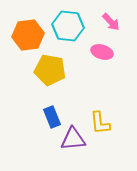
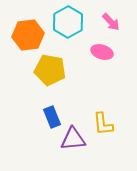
cyan hexagon: moved 4 px up; rotated 24 degrees clockwise
yellow L-shape: moved 3 px right, 1 px down
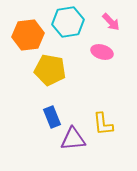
cyan hexagon: rotated 20 degrees clockwise
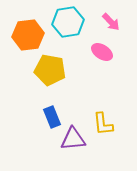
pink ellipse: rotated 15 degrees clockwise
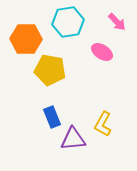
pink arrow: moved 6 px right
orange hexagon: moved 2 px left, 4 px down; rotated 8 degrees clockwise
yellow L-shape: rotated 35 degrees clockwise
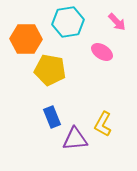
purple triangle: moved 2 px right
